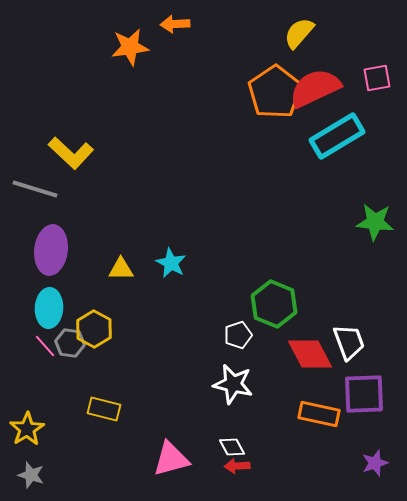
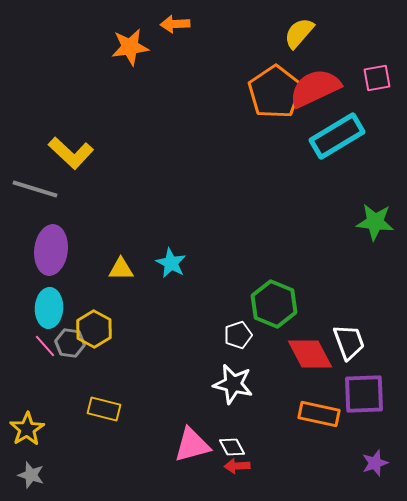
pink triangle: moved 21 px right, 14 px up
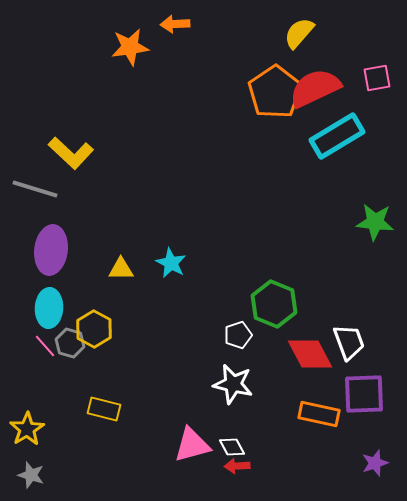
gray hexagon: rotated 8 degrees clockwise
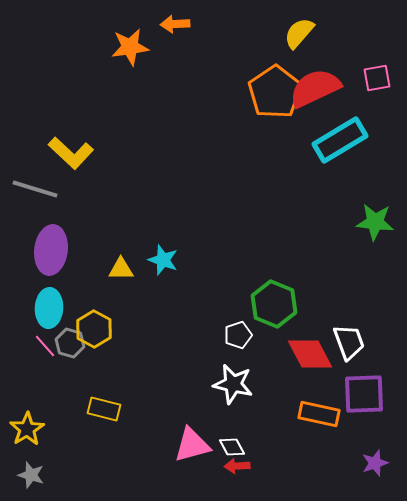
cyan rectangle: moved 3 px right, 4 px down
cyan star: moved 8 px left, 3 px up; rotated 8 degrees counterclockwise
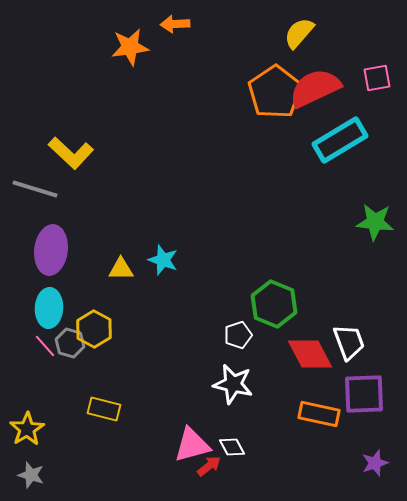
red arrow: moved 28 px left; rotated 145 degrees clockwise
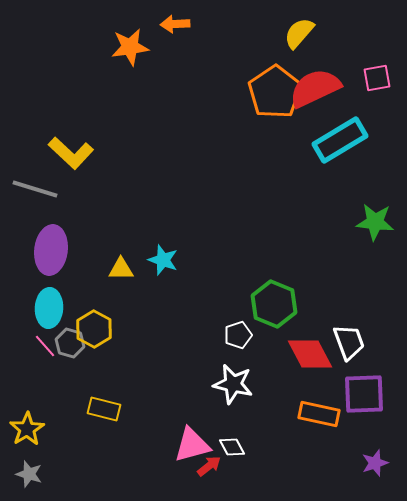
gray star: moved 2 px left, 1 px up
